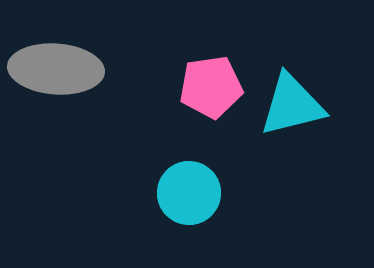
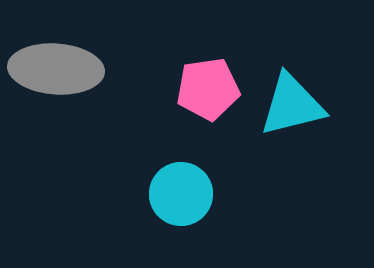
pink pentagon: moved 3 px left, 2 px down
cyan circle: moved 8 px left, 1 px down
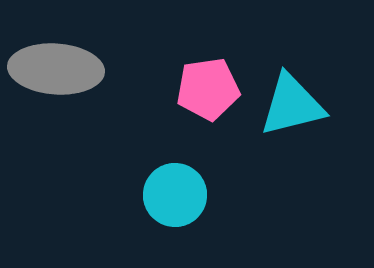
cyan circle: moved 6 px left, 1 px down
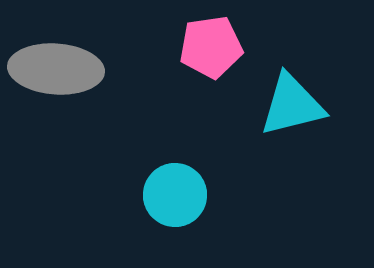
pink pentagon: moved 3 px right, 42 px up
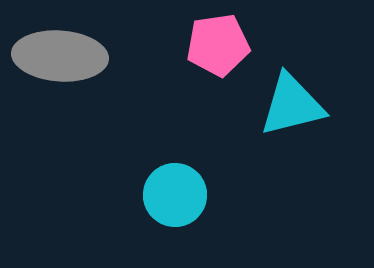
pink pentagon: moved 7 px right, 2 px up
gray ellipse: moved 4 px right, 13 px up
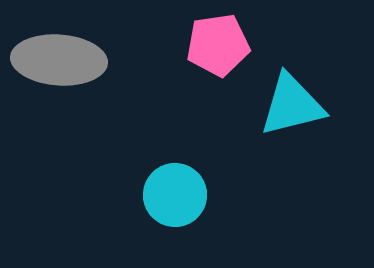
gray ellipse: moved 1 px left, 4 px down
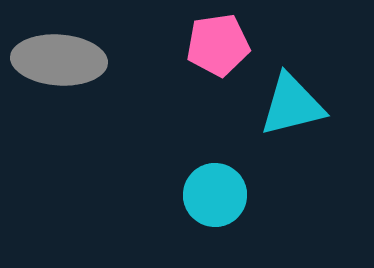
cyan circle: moved 40 px right
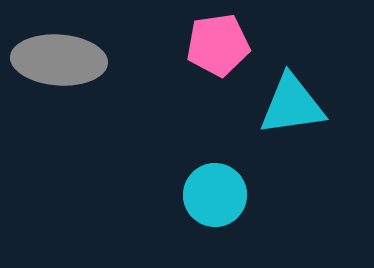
cyan triangle: rotated 6 degrees clockwise
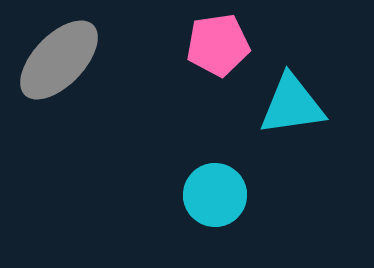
gray ellipse: rotated 50 degrees counterclockwise
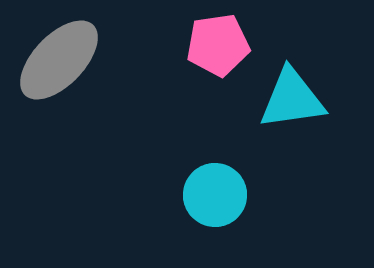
cyan triangle: moved 6 px up
